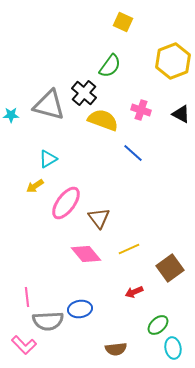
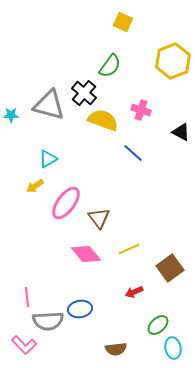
black triangle: moved 18 px down
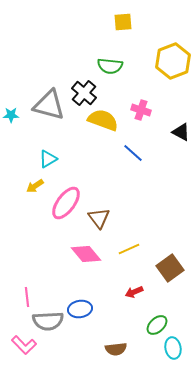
yellow square: rotated 30 degrees counterclockwise
green semicircle: rotated 60 degrees clockwise
green ellipse: moved 1 px left
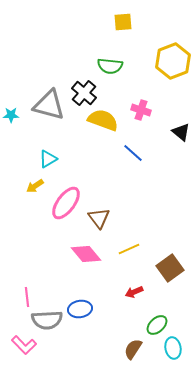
black triangle: rotated 12 degrees clockwise
gray semicircle: moved 1 px left, 1 px up
brown semicircle: moved 17 px right; rotated 130 degrees clockwise
